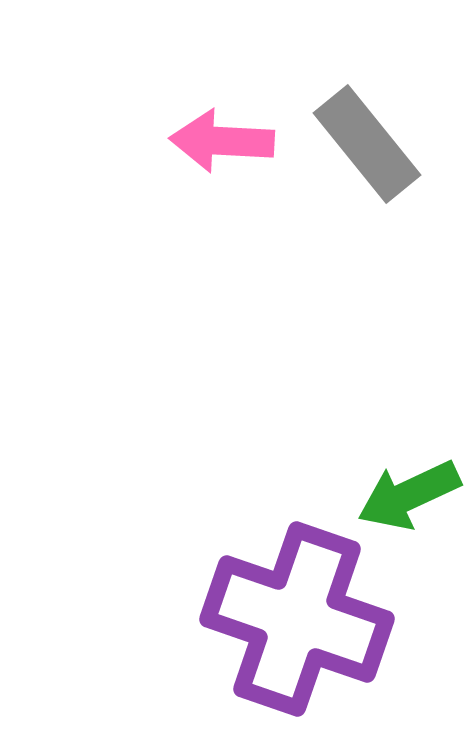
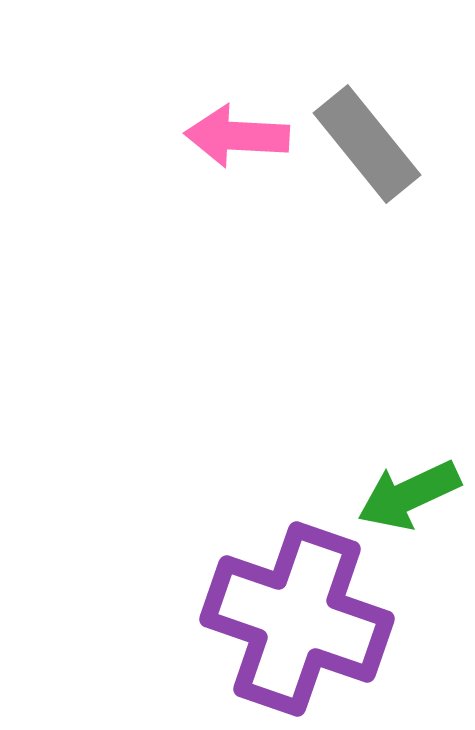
pink arrow: moved 15 px right, 5 px up
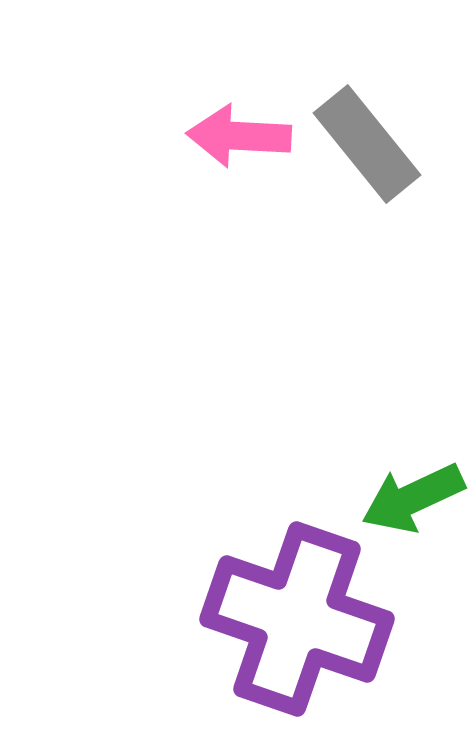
pink arrow: moved 2 px right
green arrow: moved 4 px right, 3 px down
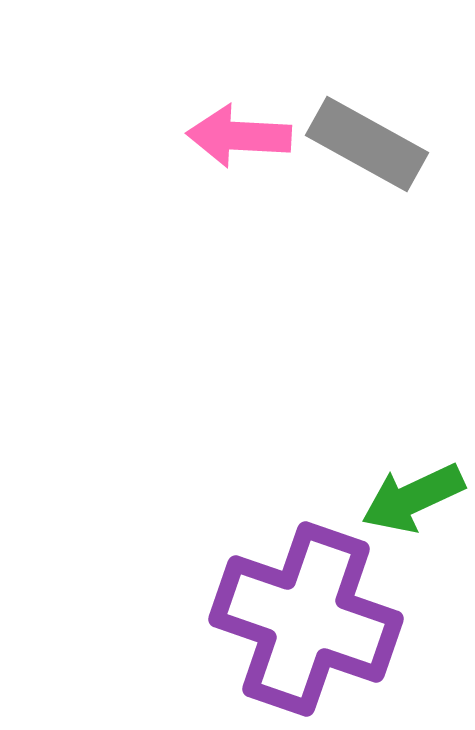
gray rectangle: rotated 22 degrees counterclockwise
purple cross: moved 9 px right
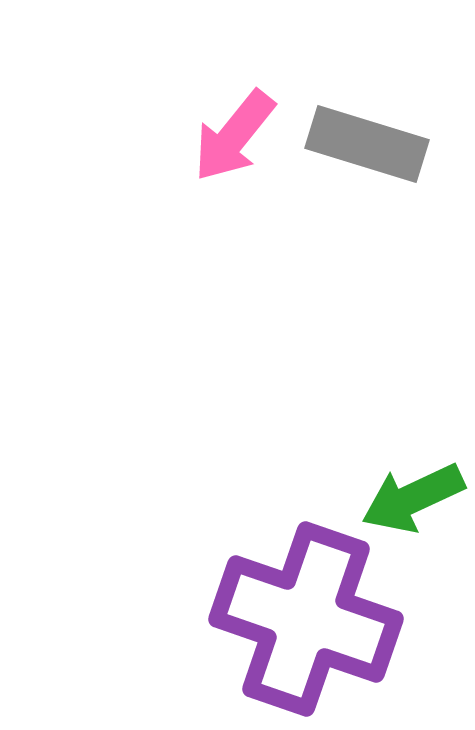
pink arrow: moved 5 px left; rotated 54 degrees counterclockwise
gray rectangle: rotated 12 degrees counterclockwise
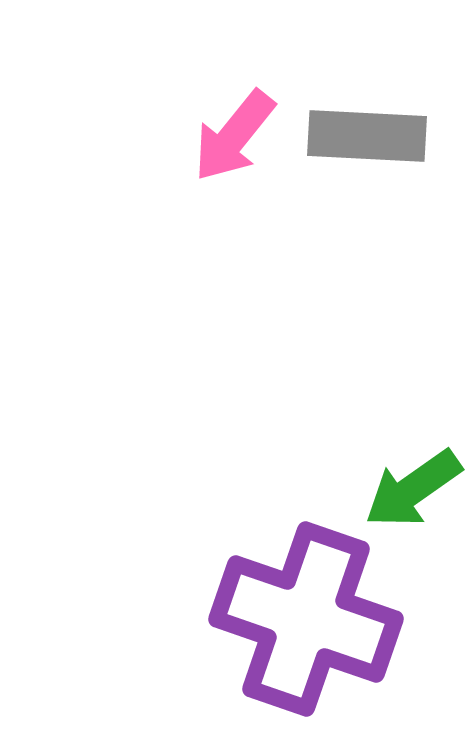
gray rectangle: moved 8 px up; rotated 14 degrees counterclockwise
green arrow: moved 9 px up; rotated 10 degrees counterclockwise
